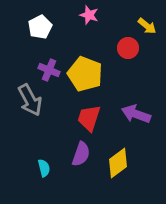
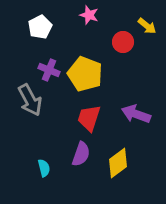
red circle: moved 5 px left, 6 px up
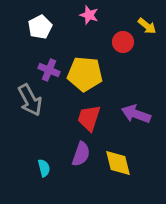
yellow pentagon: rotated 16 degrees counterclockwise
yellow diamond: rotated 68 degrees counterclockwise
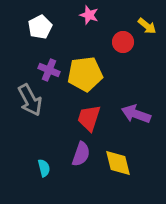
yellow pentagon: rotated 12 degrees counterclockwise
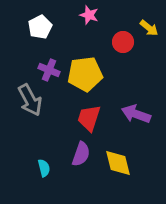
yellow arrow: moved 2 px right, 2 px down
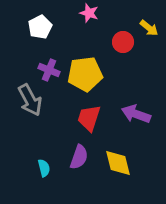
pink star: moved 2 px up
purple semicircle: moved 2 px left, 3 px down
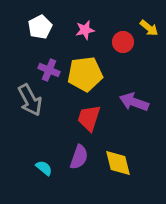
pink star: moved 4 px left, 17 px down; rotated 30 degrees counterclockwise
purple arrow: moved 2 px left, 12 px up
cyan semicircle: rotated 36 degrees counterclockwise
